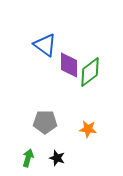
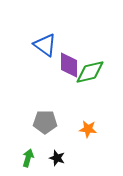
green diamond: rotated 24 degrees clockwise
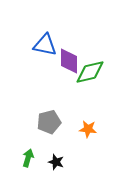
blue triangle: rotated 25 degrees counterclockwise
purple diamond: moved 4 px up
gray pentagon: moved 4 px right; rotated 15 degrees counterclockwise
black star: moved 1 px left, 4 px down
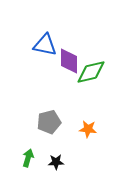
green diamond: moved 1 px right
black star: rotated 21 degrees counterclockwise
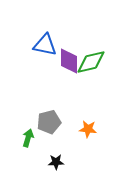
green diamond: moved 10 px up
green arrow: moved 20 px up
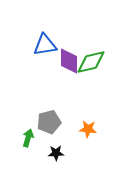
blue triangle: rotated 20 degrees counterclockwise
black star: moved 9 px up
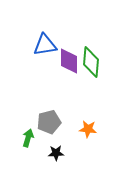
green diamond: rotated 72 degrees counterclockwise
